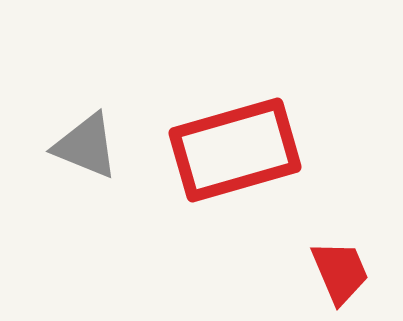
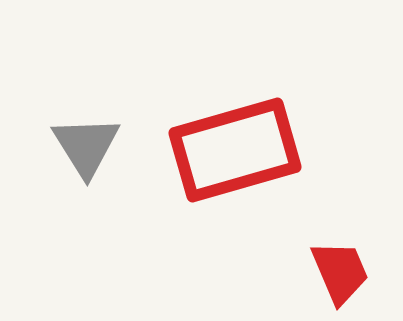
gray triangle: rotated 36 degrees clockwise
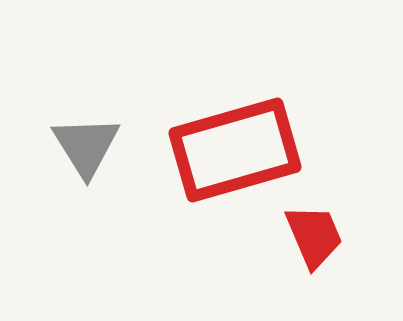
red trapezoid: moved 26 px left, 36 px up
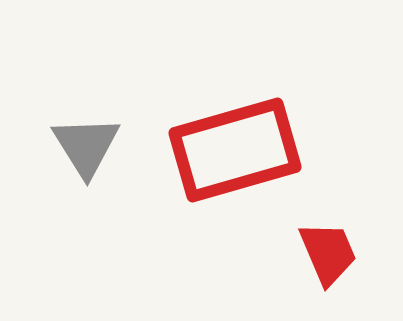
red trapezoid: moved 14 px right, 17 px down
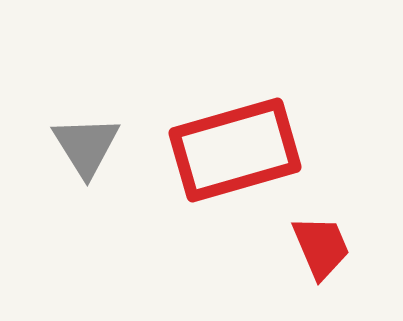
red trapezoid: moved 7 px left, 6 px up
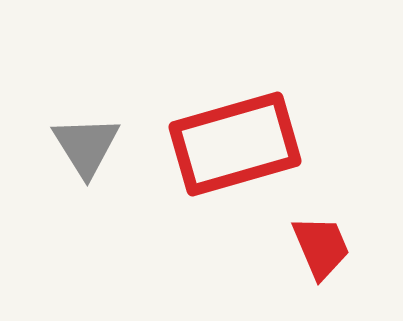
red rectangle: moved 6 px up
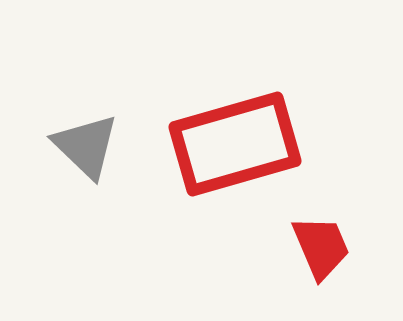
gray triangle: rotated 14 degrees counterclockwise
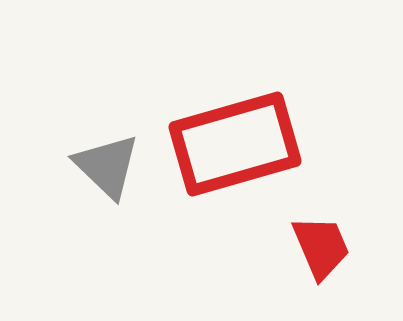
gray triangle: moved 21 px right, 20 px down
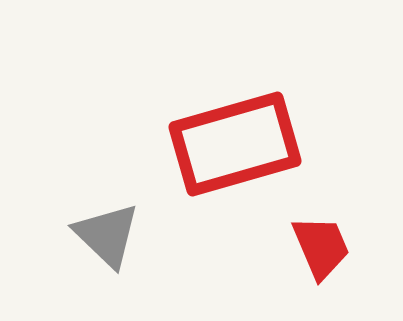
gray triangle: moved 69 px down
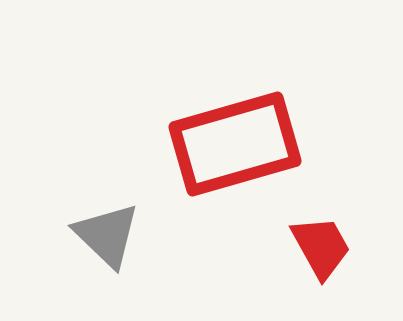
red trapezoid: rotated 6 degrees counterclockwise
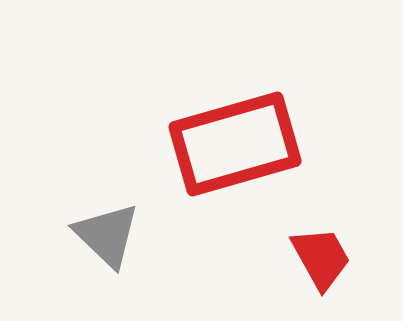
red trapezoid: moved 11 px down
